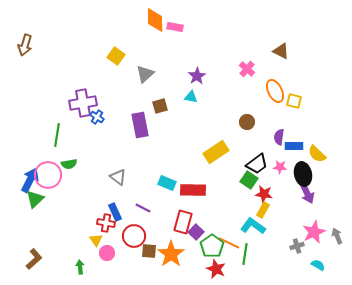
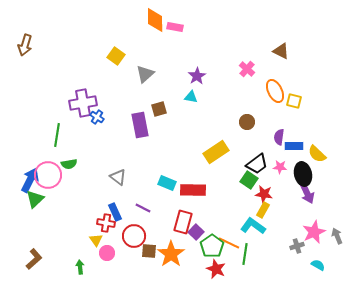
brown square at (160, 106): moved 1 px left, 3 px down
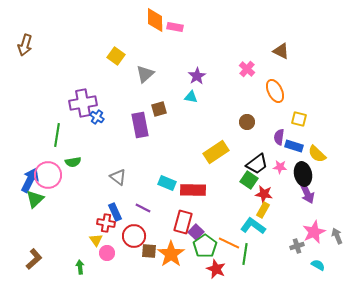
yellow square at (294, 101): moved 5 px right, 18 px down
blue rectangle at (294, 146): rotated 18 degrees clockwise
green semicircle at (69, 164): moved 4 px right, 2 px up
green pentagon at (212, 246): moved 7 px left
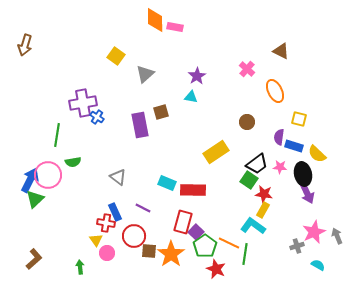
brown square at (159, 109): moved 2 px right, 3 px down
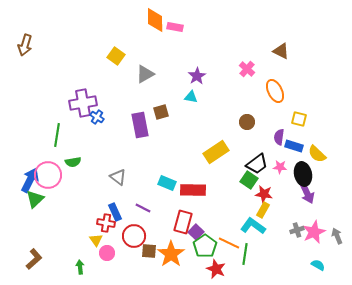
gray triangle at (145, 74): rotated 12 degrees clockwise
gray cross at (297, 246): moved 16 px up
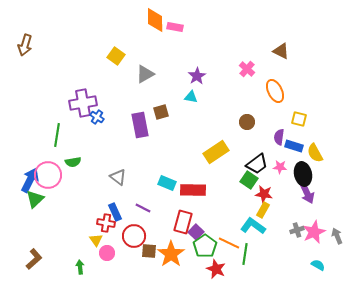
yellow semicircle at (317, 154): moved 2 px left, 1 px up; rotated 18 degrees clockwise
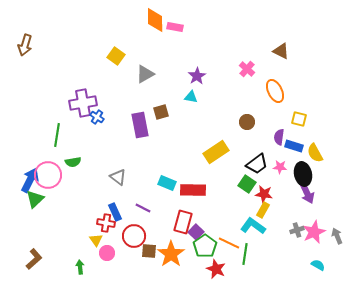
green square at (249, 180): moved 2 px left, 4 px down
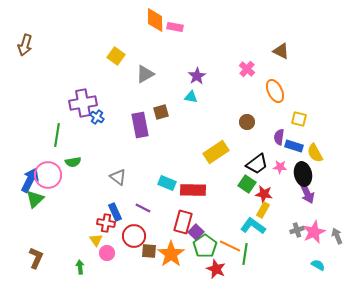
orange line at (229, 243): moved 1 px right, 3 px down
brown L-shape at (34, 259): moved 2 px right, 1 px up; rotated 25 degrees counterclockwise
